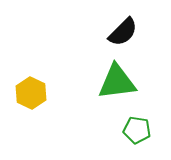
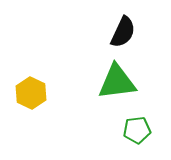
black semicircle: rotated 20 degrees counterclockwise
green pentagon: rotated 16 degrees counterclockwise
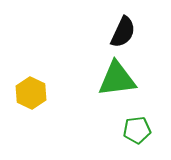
green triangle: moved 3 px up
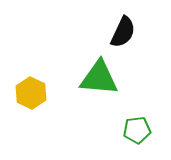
green triangle: moved 18 px left, 1 px up; rotated 12 degrees clockwise
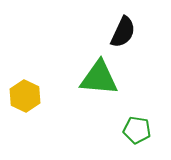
yellow hexagon: moved 6 px left, 3 px down
green pentagon: rotated 16 degrees clockwise
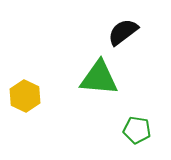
black semicircle: rotated 152 degrees counterclockwise
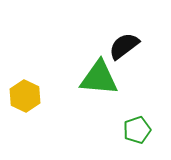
black semicircle: moved 1 px right, 14 px down
green pentagon: rotated 28 degrees counterclockwise
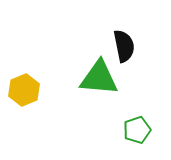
black semicircle: rotated 116 degrees clockwise
yellow hexagon: moved 1 px left, 6 px up; rotated 12 degrees clockwise
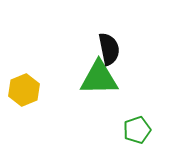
black semicircle: moved 15 px left, 3 px down
green triangle: rotated 6 degrees counterclockwise
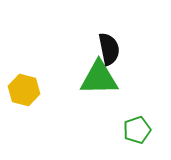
yellow hexagon: rotated 24 degrees counterclockwise
